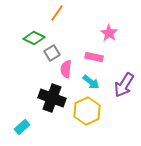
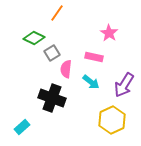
yellow hexagon: moved 25 px right, 9 px down
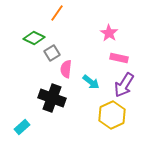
pink rectangle: moved 25 px right, 1 px down
yellow hexagon: moved 5 px up
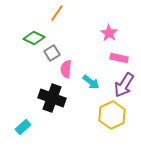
cyan rectangle: moved 1 px right
